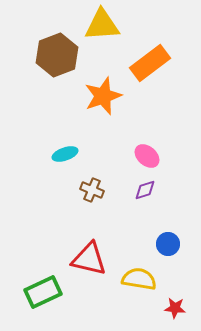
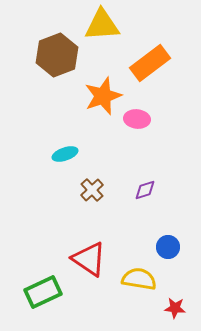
pink ellipse: moved 10 px left, 37 px up; rotated 35 degrees counterclockwise
brown cross: rotated 25 degrees clockwise
blue circle: moved 3 px down
red triangle: rotated 21 degrees clockwise
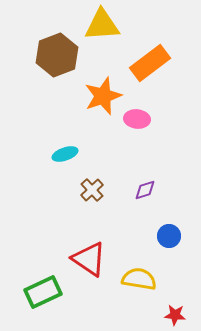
blue circle: moved 1 px right, 11 px up
red star: moved 7 px down
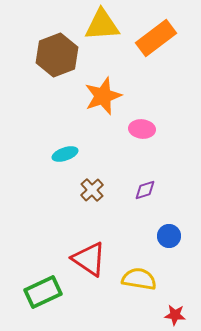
orange rectangle: moved 6 px right, 25 px up
pink ellipse: moved 5 px right, 10 px down
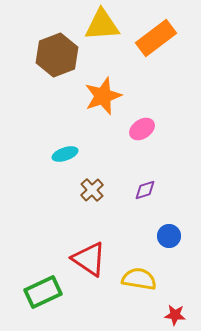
pink ellipse: rotated 40 degrees counterclockwise
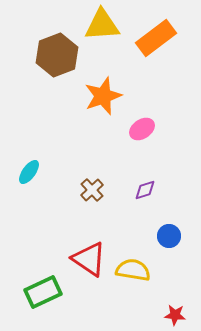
cyan ellipse: moved 36 px left, 18 px down; rotated 35 degrees counterclockwise
yellow semicircle: moved 6 px left, 9 px up
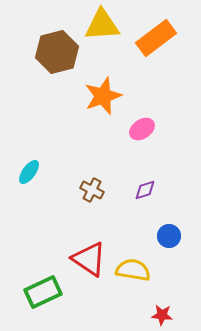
brown hexagon: moved 3 px up; rotated 6 degrees clockwise
brown cross: rotated 20 degrees counterclockwise
red star: moved 13 px left
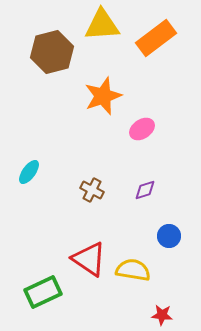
brown hexagon: moved 5 px left
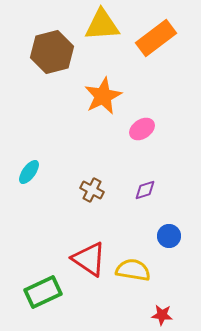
orange star: rotated 6 degrees counterclockwise
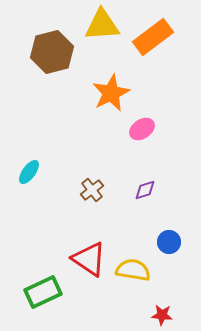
orange rectangle: moved 3 px left, 1 px up
orange star: moved 8 px right, 3 px up
brown cross: rotated 25 degrees clockwise
blue circle: moved 6 px down
